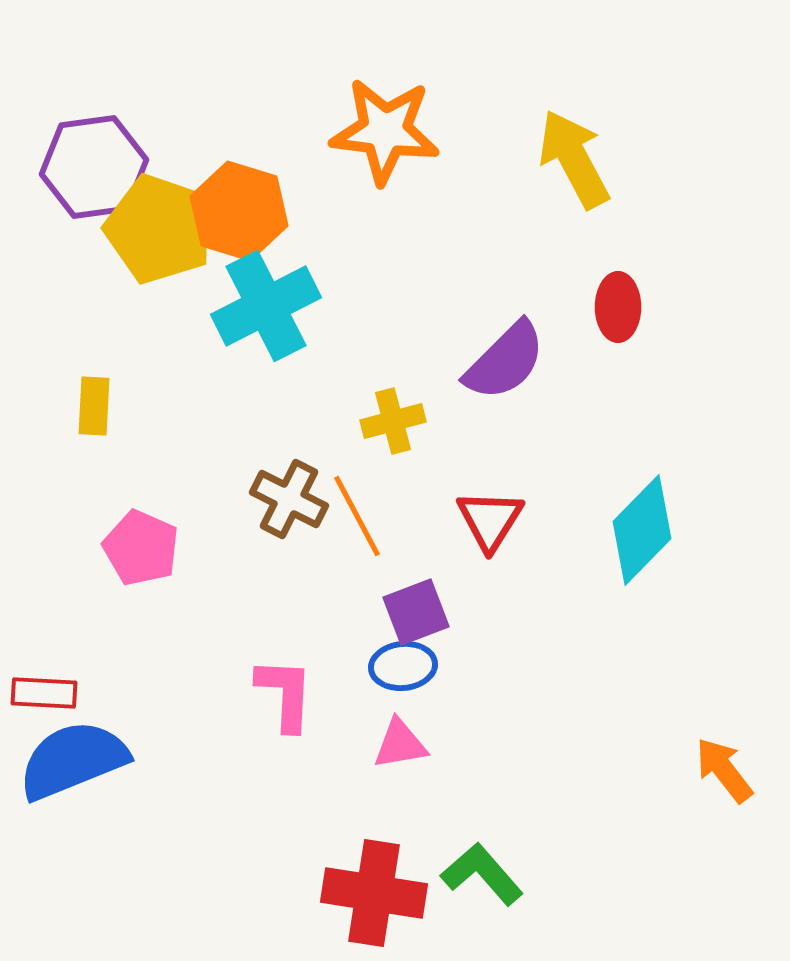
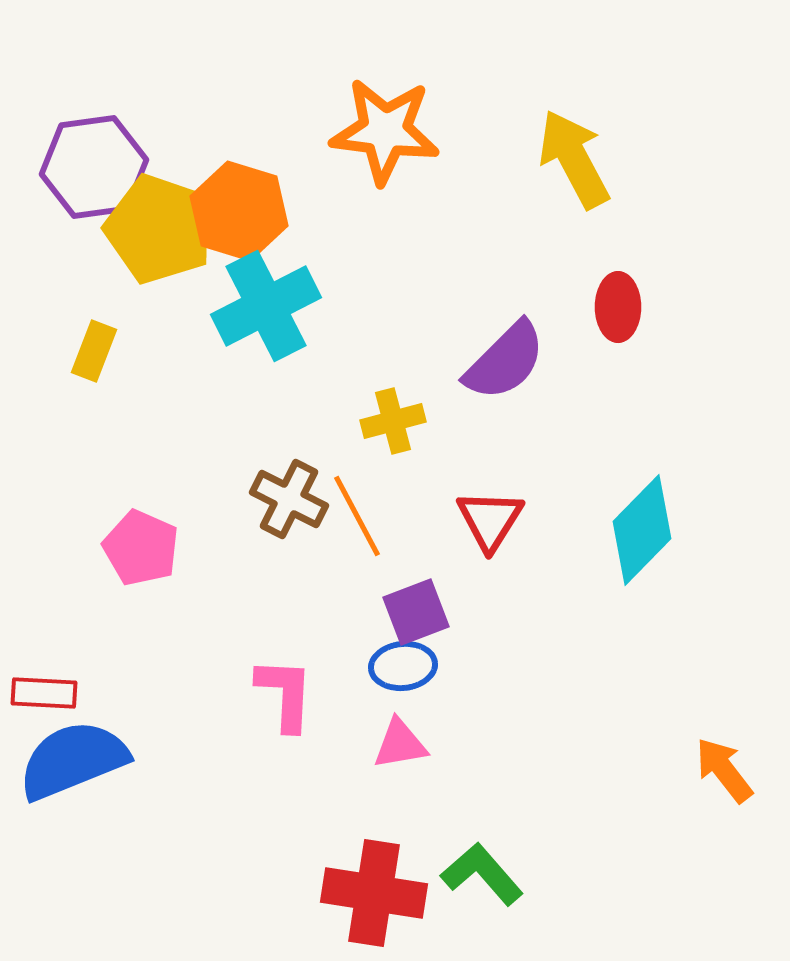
yellow rectangle: moved 55 px up; rotated 18 degrees clockwise
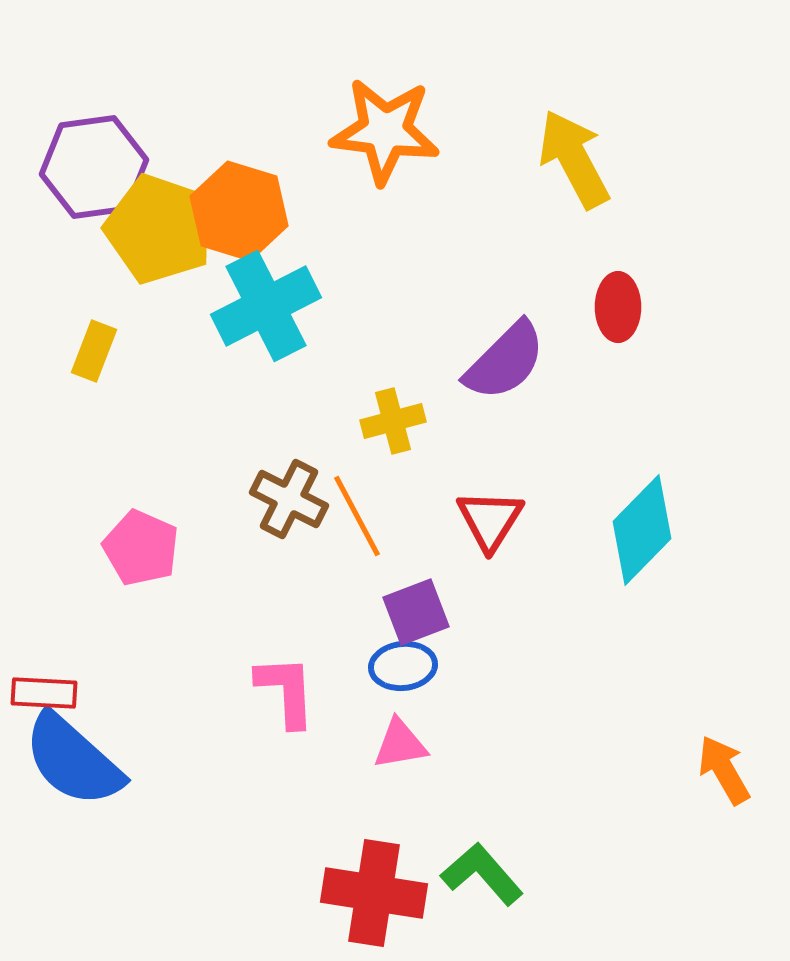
pink L-shape: moved 1 px right, 3 px up; rotated 6 degrees counterclockwise
blue semicircle: rotated 116 degrees counterclockwise
orange arrow: rotated 8 degrees clockwise
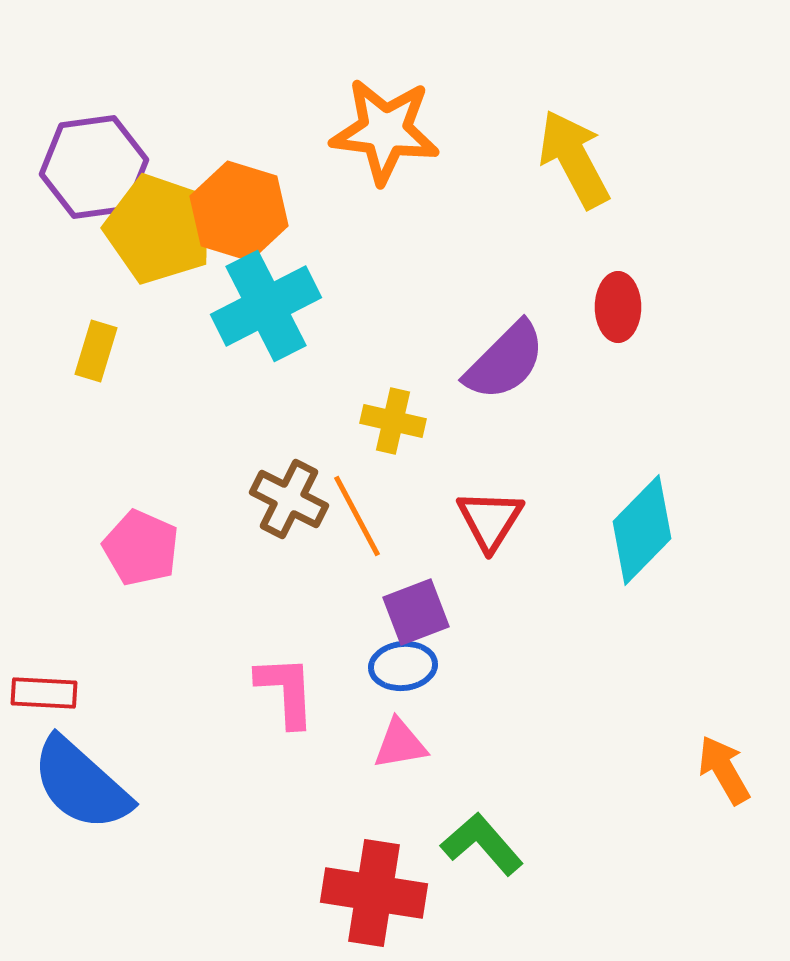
yellow rectangle: moved 2 px right; rotated 4 degrees counterclockwise
yellow cross: rotated 28 degrees clockwise
blue semicircle: moved 8 px right, 24 px down
green L-shape: moved 30 px up
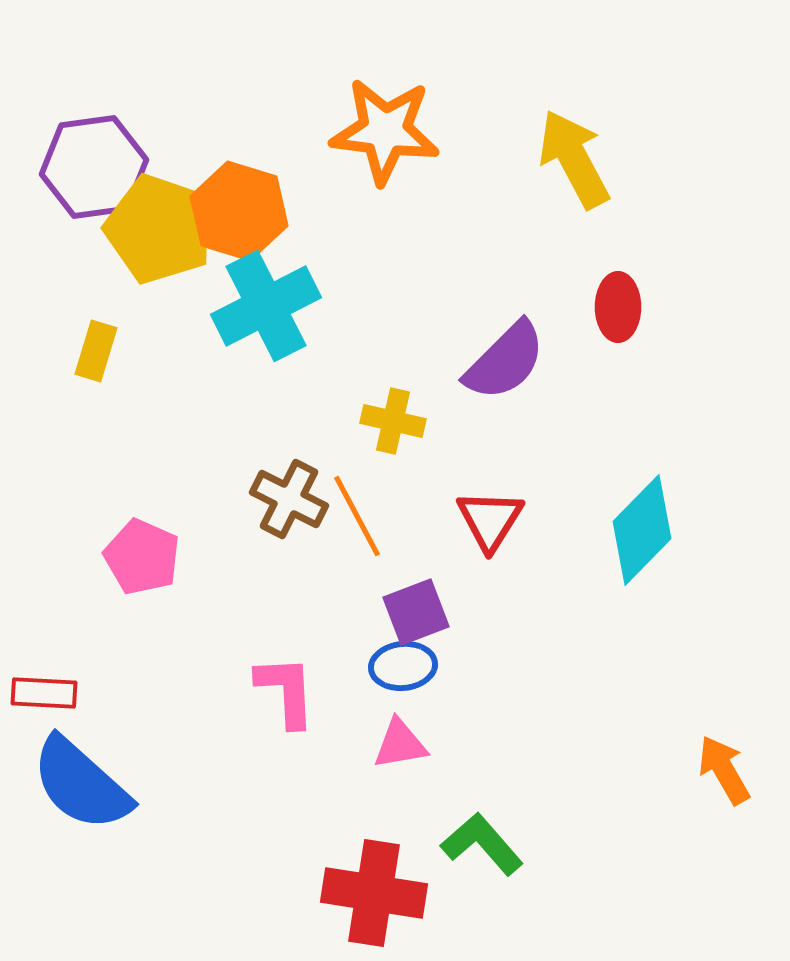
pink pentagon: moved 1 px right, 9 px down
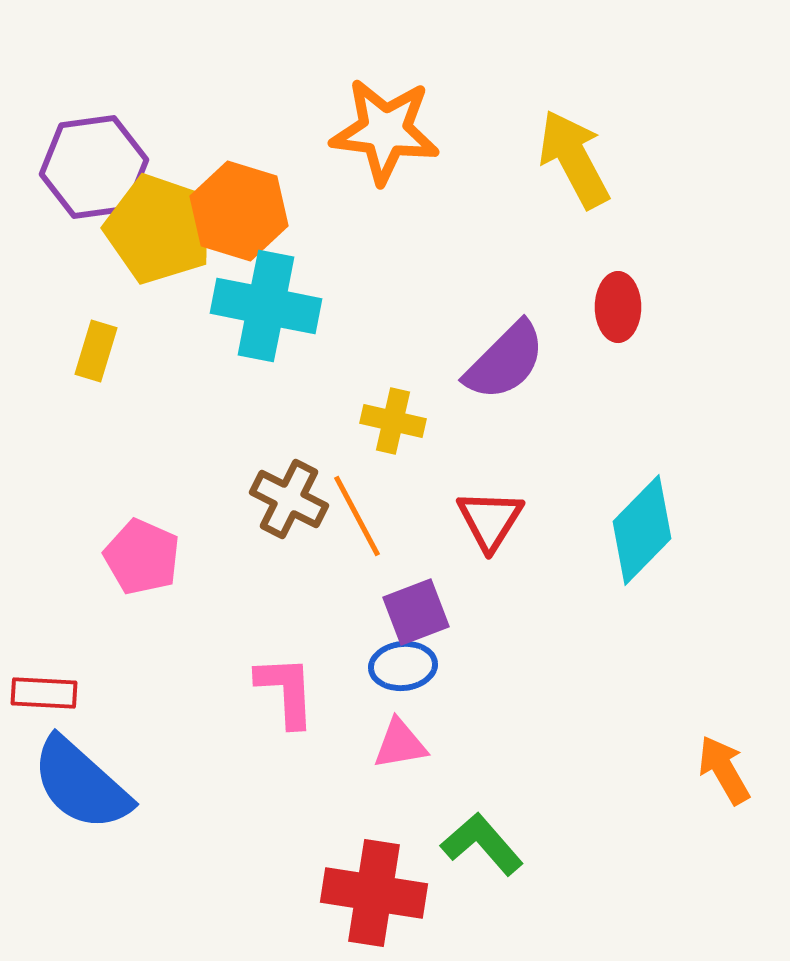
cyan cross: rotated 38 degrees clockwise
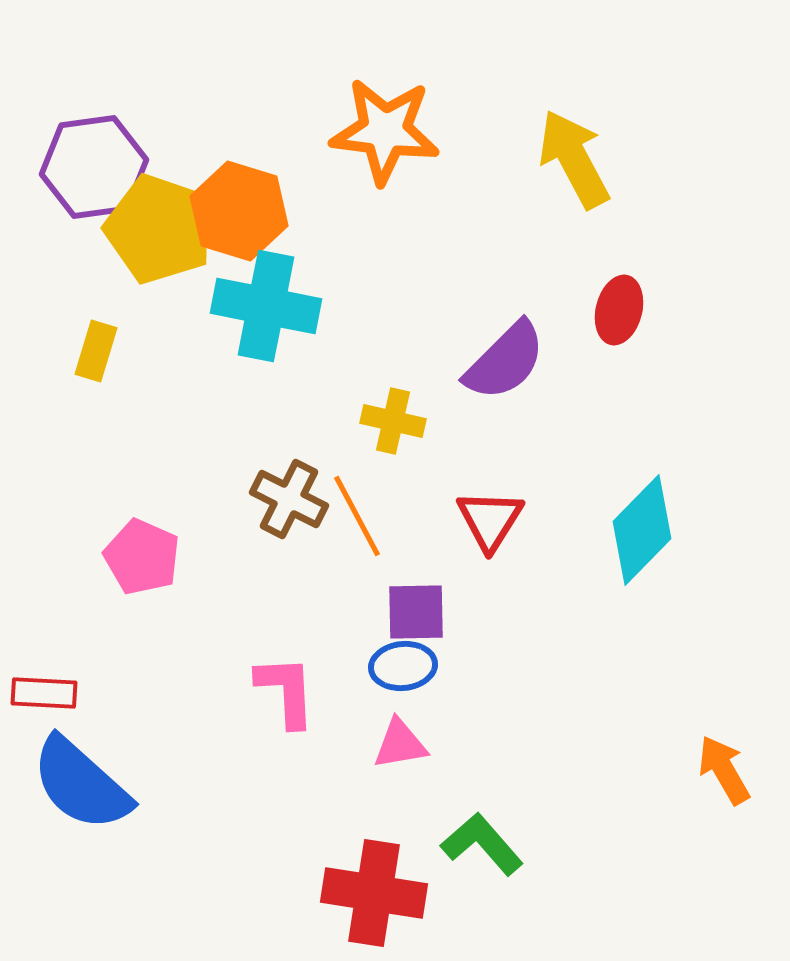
red ellipse: moved 1 px right, 3 px down; rotated 14 degrees clockwise
purple square: rotated 20 degrees clockwise
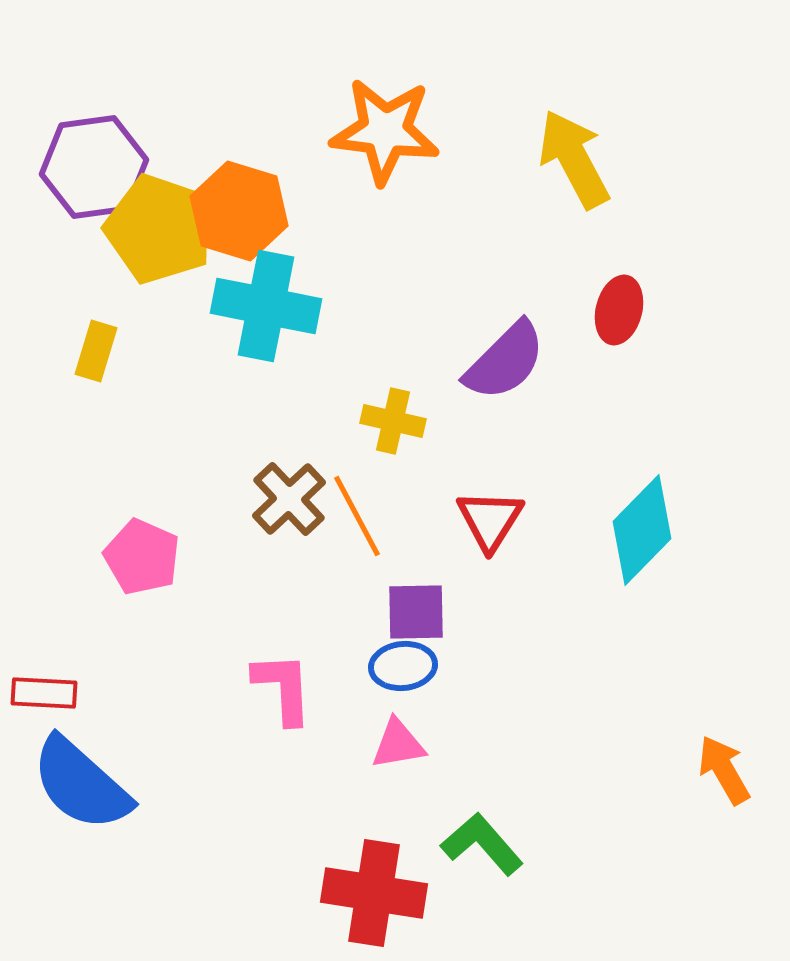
brown cross: rotated 20 degrees clockwise
pink L-shape: moved 3 px left, 3 px up
pink triangle: moved 2 px left
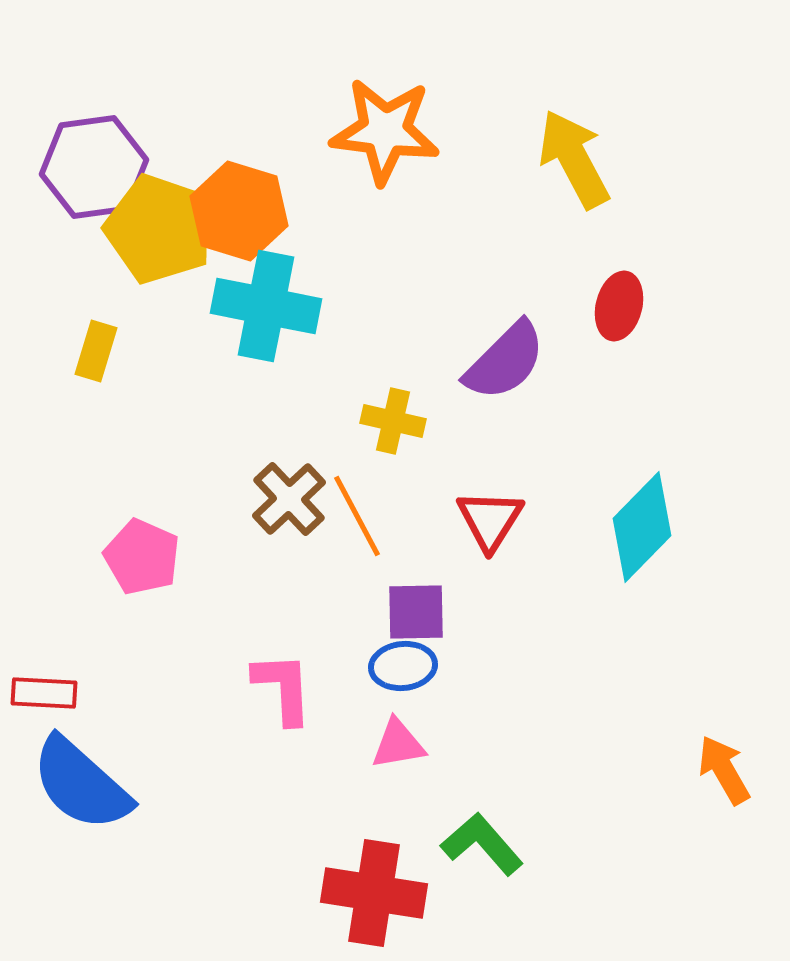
red ellipse: moved 4 px up
cyan diamond: moved 3 px up
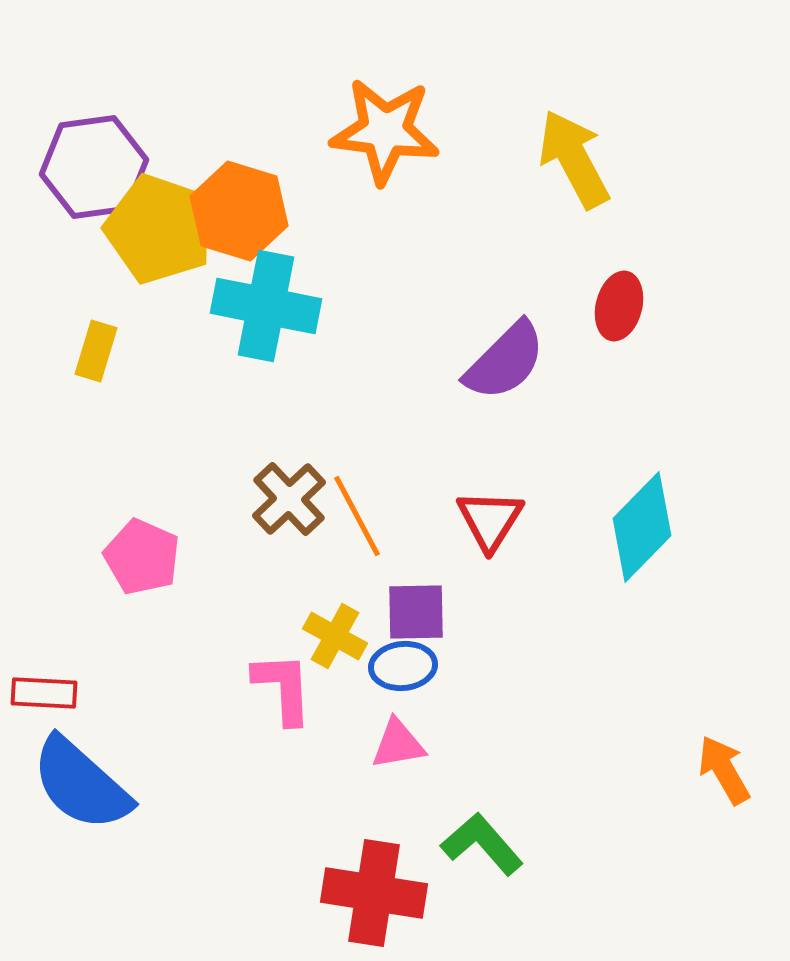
yellow cross: moved 58 px left, 215 px down; rotated 16 degrees clockwise
